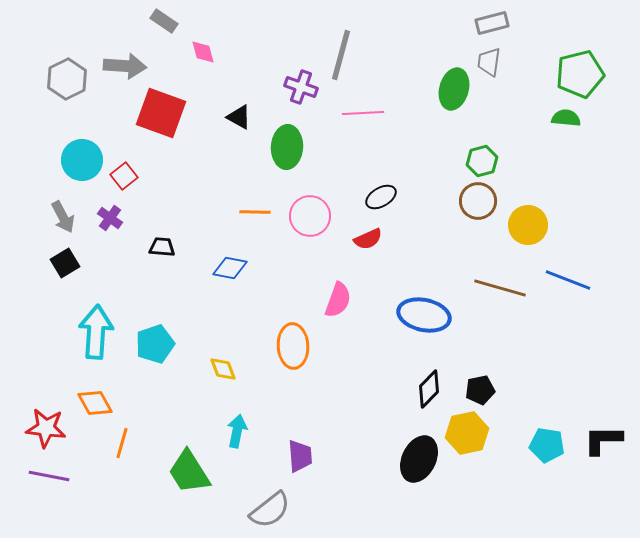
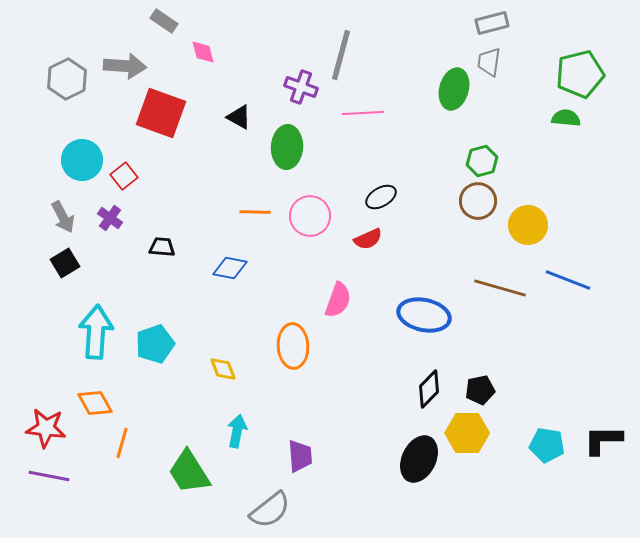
yellow hexagon at (467, 433): rotated 12 degrees clockwise
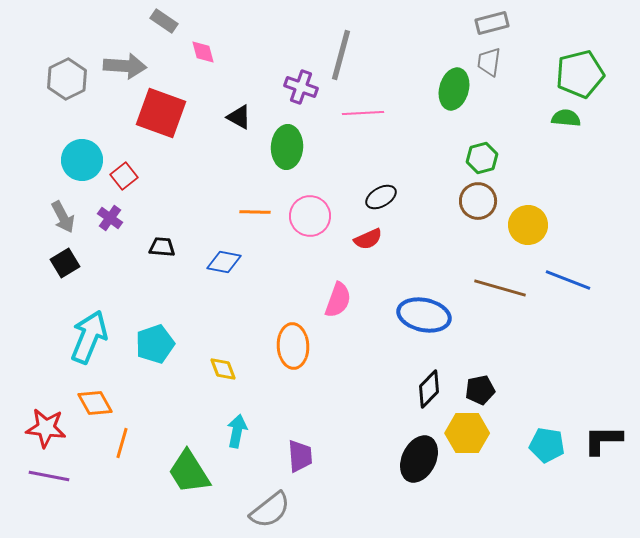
green hexagon at (482, 161): moved 3 px up
blue diamond at (230, 268): moved 6 px left, 6 px up
cyan arrow at (96, 332): moved 7 px left, 5 px down; rotated 18 degrees clockwise
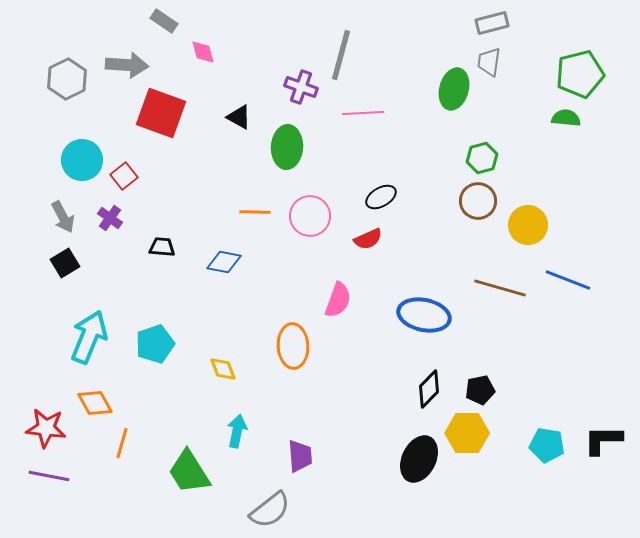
gray arrow at (125, 66): moved 2 px right, 1 px up
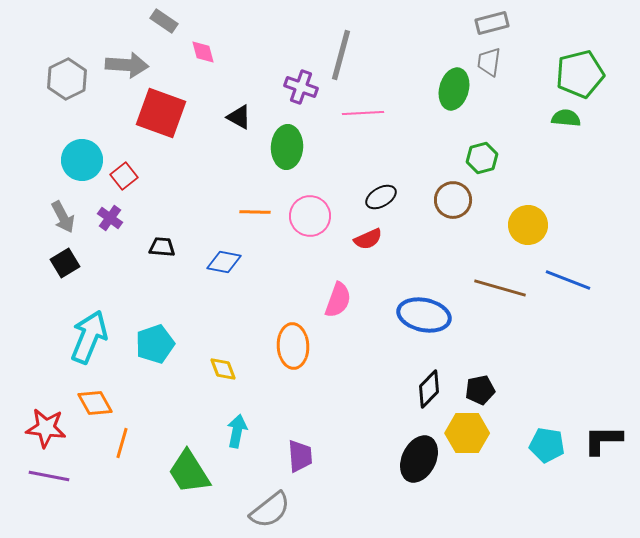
brown circle at (478, 201): moved 25 px left, 1 px up
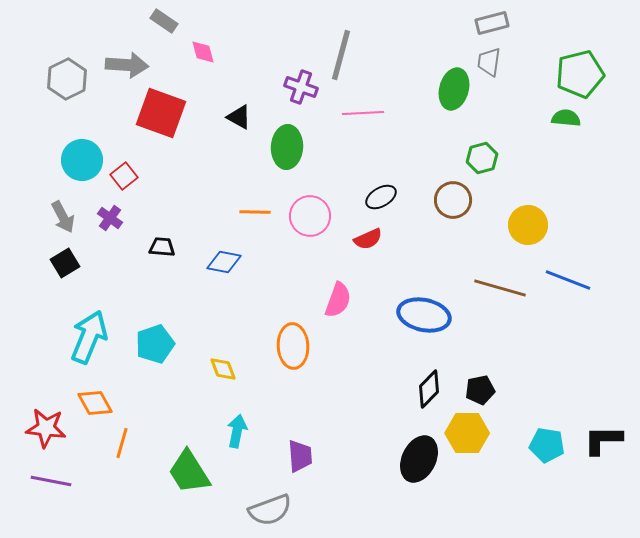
purple line at (49, 476): moved 2 px right, 5 px down
gray semicircle at (270, 510): rotated 18 degrees clockwise
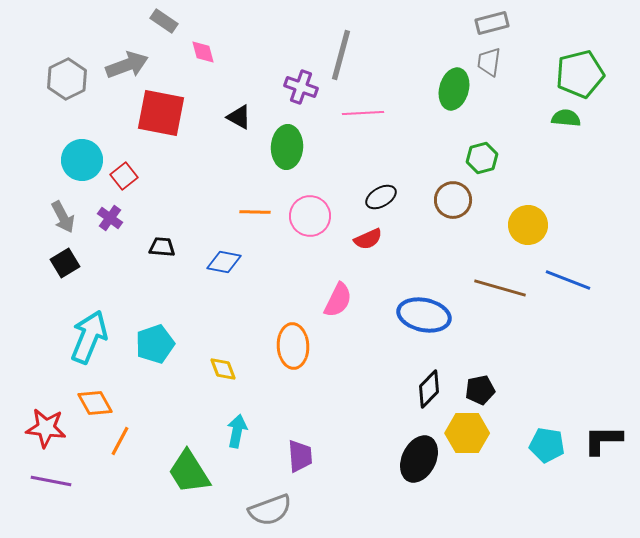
gray arrow at (127, 65): rotated 24 degrees counterclockwise
red square at (161, 113): rotated 9 degrees counterclockwise
pink semicircle at (338, 300): rotated 6 degrees clockwise
orange line at (122, 443): moved 2 px left, 2 px up; rotated 12 degrees clockwise
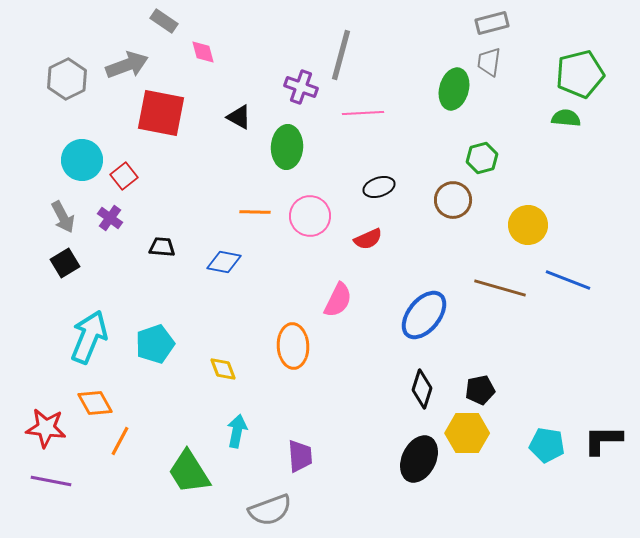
black ellipse at (381, 197): moved 2 px left, 10 px up; rotated 12 degrees clockwise
blue ellipse at (424, 315): rotated 63 degrees counterclockwise
black diamond at (429, 389): moved 7 px left; rotated 27 degrees counterclockwise
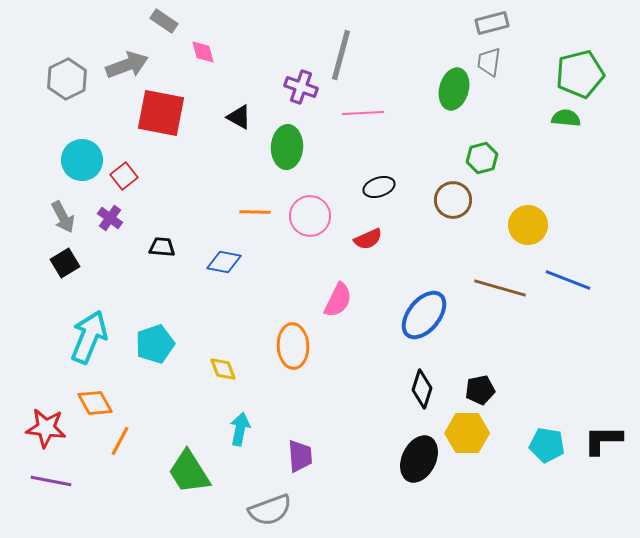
cyan arrow at (237, 431): moved 3 px right, 2 px up
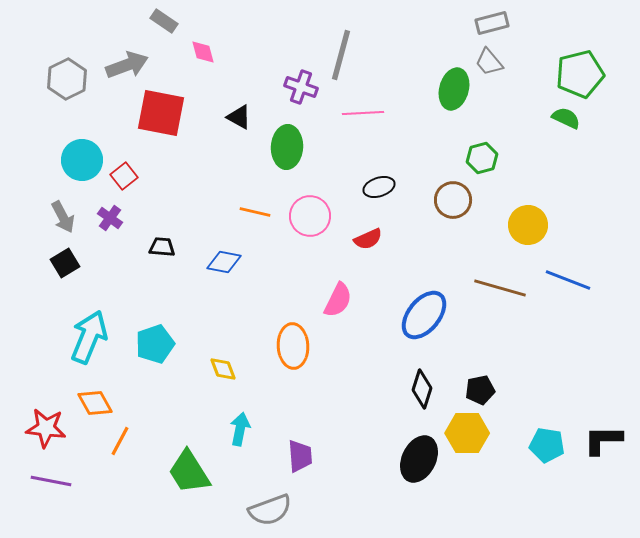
gray trapezoid at (489, 62): rotated 48 degrees counterclockwise
green semicircle at (566, 118): rotated 20 degrees clockwise
orange line at (255, 212): rotated 12 degrees clockwise
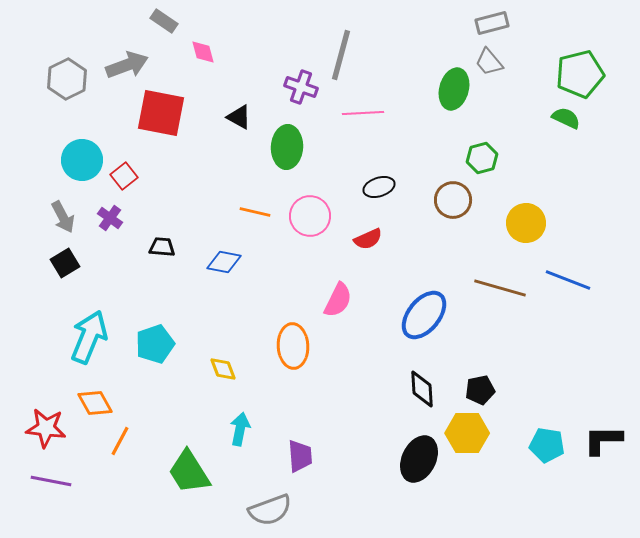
yellow circle at (528, 225): moved 2 px left, 2 px up
black diamond at (422, 389): rotated 21 degrees counterclockwise
